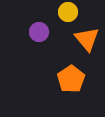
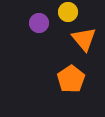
purple circle: moved 9 px up
orange triangle: moved 3 px left
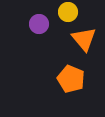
purple circle: moved 1 px down
orange pentagon: rotated 16 degrees counterclockwise
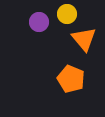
yellow circle: moved 1 px left, 2 px down
purple circle: moved 2 px up
